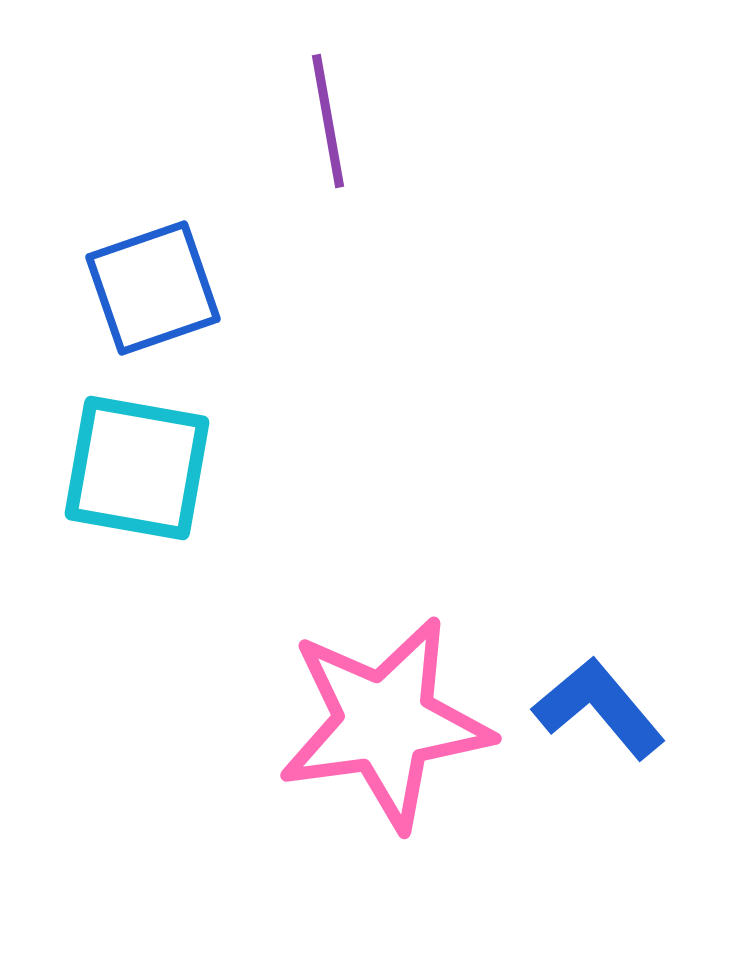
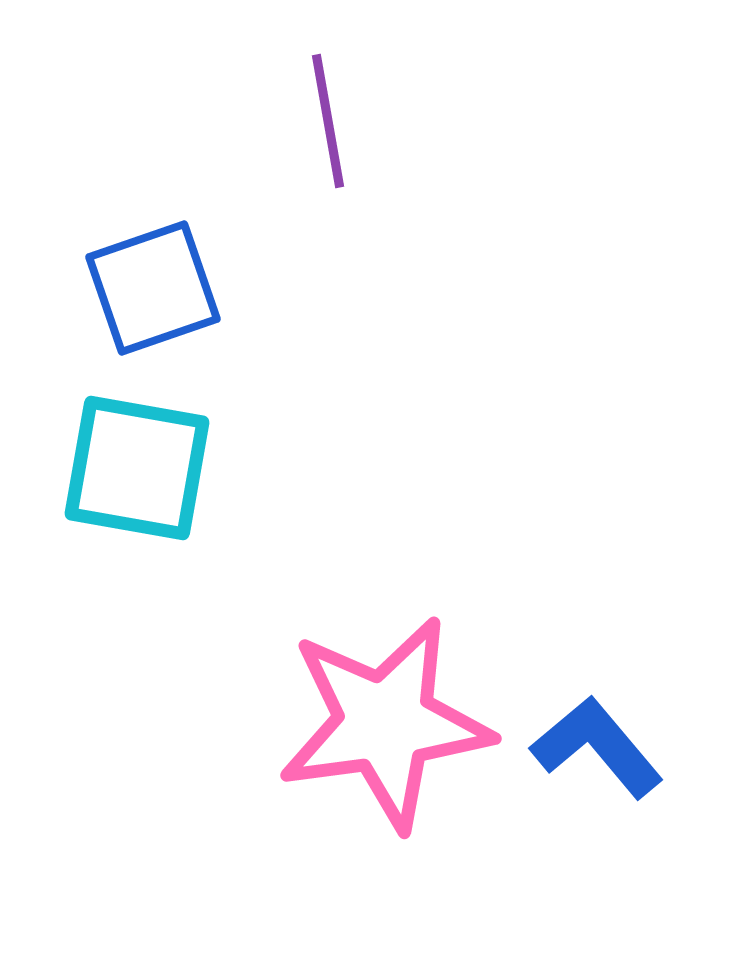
blue L-shape: moved 2 px left, 39 px down
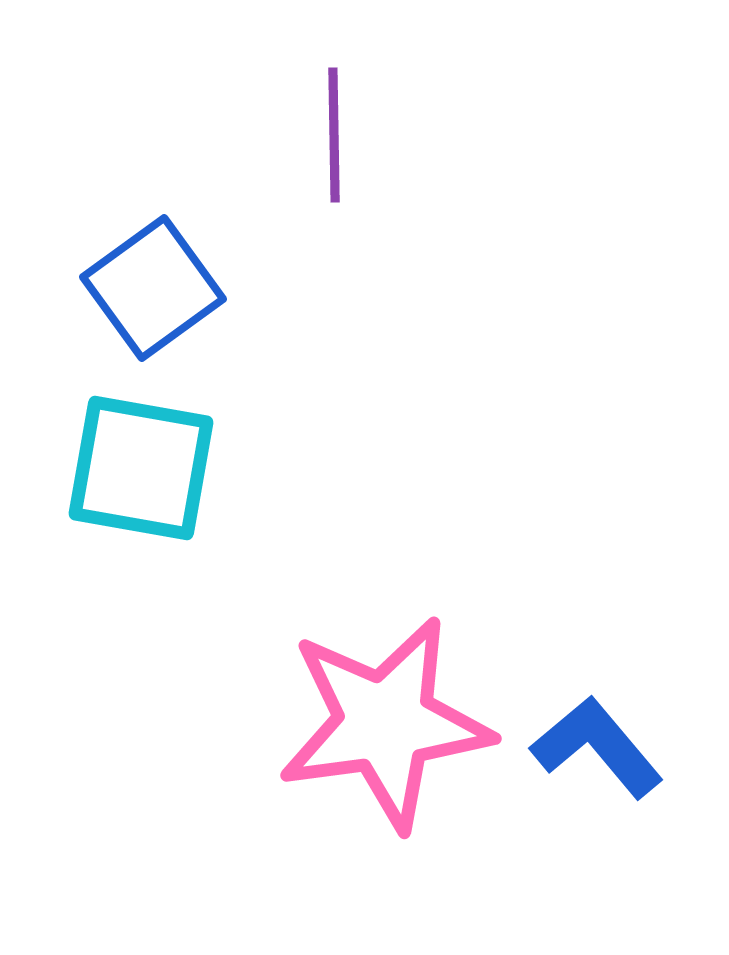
purple line: moved 6 px right, 14 px down; rotated 9 degrees clockwise
blue square: rotated 17 degrees counterclockwise
cyan square: moved 4 px right
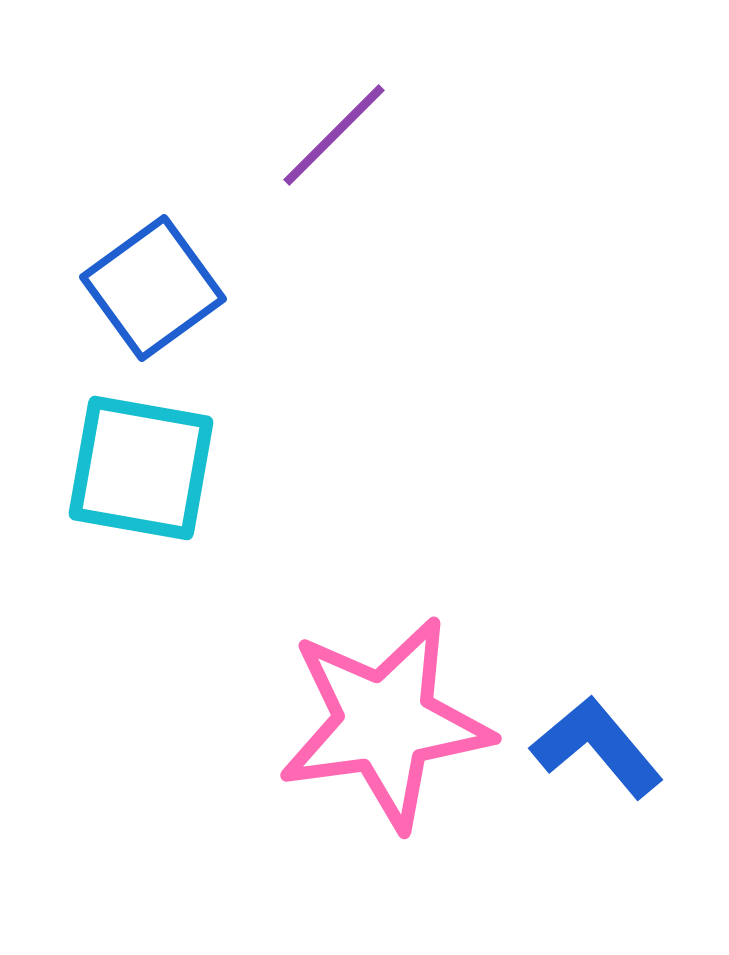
purple line: rotated 46 degrees clockwise
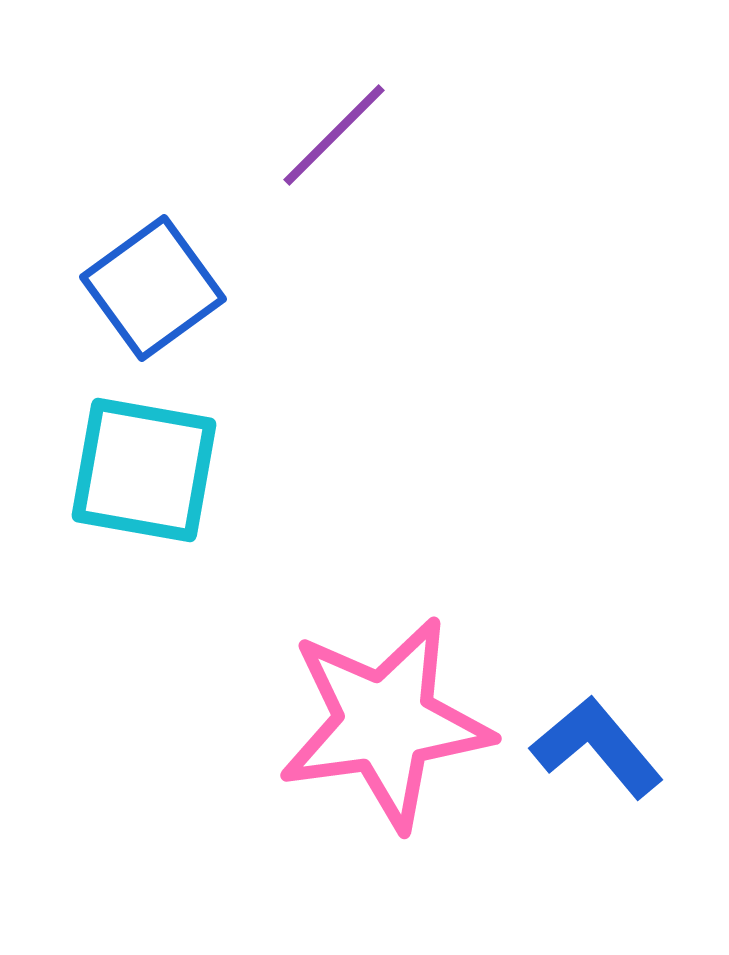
cyan square: moved 3 px right, 2 px down
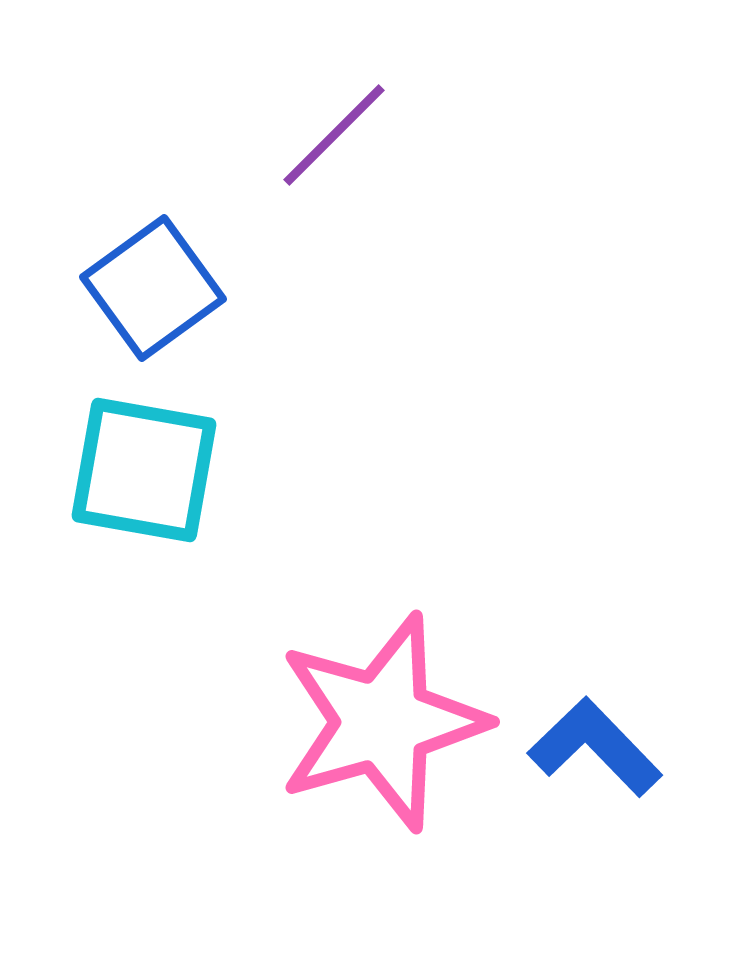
pink star: moved 3 px left, 1 px up; rotated 8 degrees counterclockwise
blue L-shape: moved 2 px left; rotated 4 degrees counterclockwise
